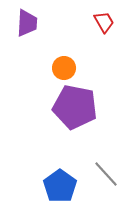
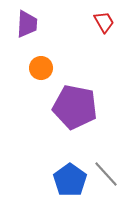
purple trapezoid: moved 1 px down
orange circle: moved 23 px left
blue pentagon: moved 10 px right, 6 px up
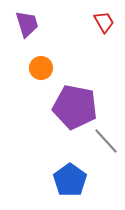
purple trapezoid: rotated 20 degrees counterclockwise
gray line: moved 33 px up
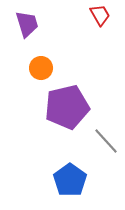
red trapezoid: moved 4 px left, 7 px up
purple pentagon: moved 8 px left; rotated 24 degrees counterclockwise
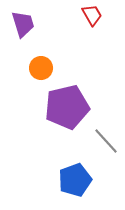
red trapezoid: moved 8 px left
purple trapezoid: moved 4 px left
blue pentagon: moved 5 px right; rotated 16 degrees clockwise
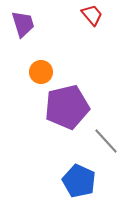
red trapezoid: rotated 10 degrees counterclockwise
orange circle: moved 4 px down
blue pentagon: moved 4 px right, 1 px down; rotated 28 degrees counterclockwise
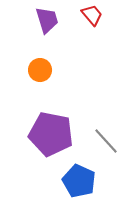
purple trapezoid: moved 24 px right, 4 px up
orange circle: moved 1 px left, 2 px up
purple pentagon: moved 16 px left, 27 px down; rotated 24 degrees clockwise
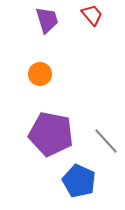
orange circle: moved 4 px down
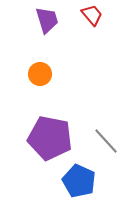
purple pentagon: moved 1 px left, 4 px down
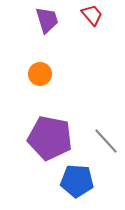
blue pentagon: moved 2 px left; rotated 20 degrees counterclockwise
